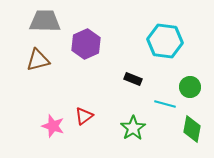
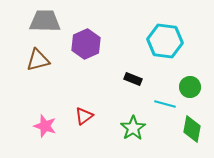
pink star: moved 8 px left
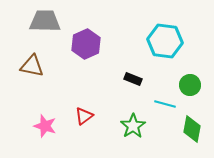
brown triangle: moved 6 px left, 6 px down; rotated 25 degrees clockwise
green circle: moved 2 px up
green star: moved 2 px up
